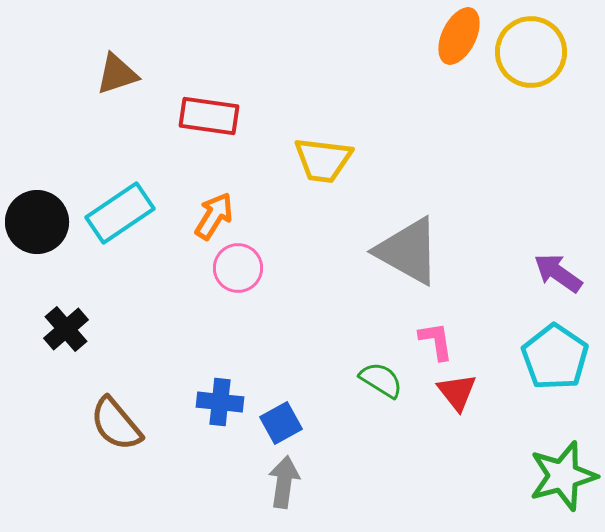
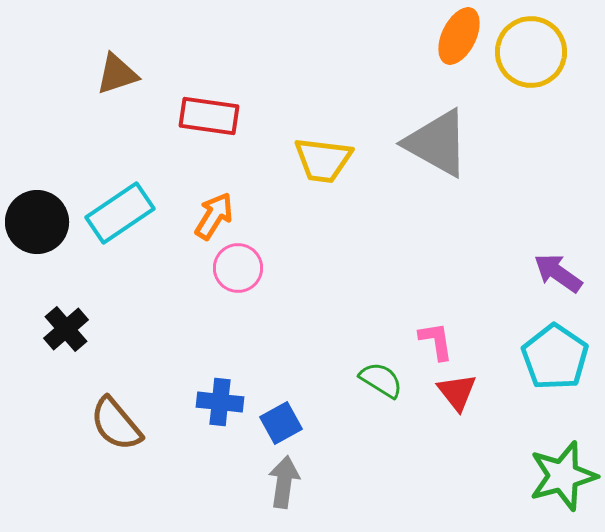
gray triangle: moved 29 px right, 108 px up
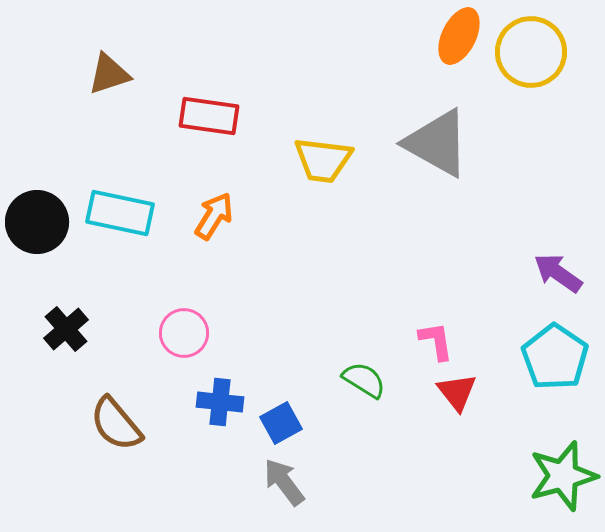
brown triangle: moved 8 px left
cyan rectangle: rotated 46 degrees clockwise
pink circle: moved 54 px left, 65 px down
green semicircle: moved 17 px left
gray arrow: rotated 45 degrees counterclockwise
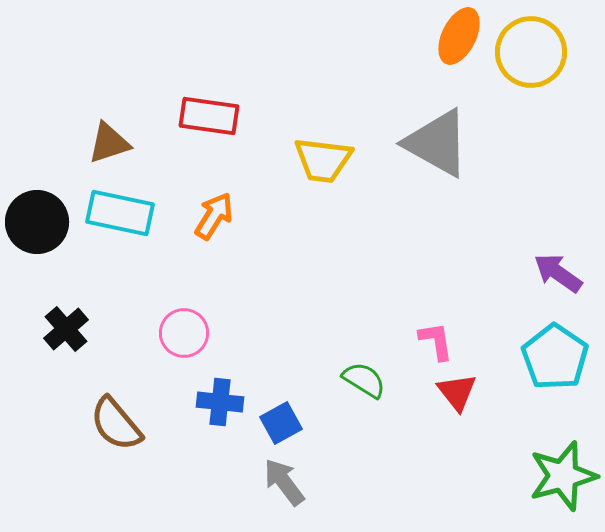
brown triangle: moved 69 px down
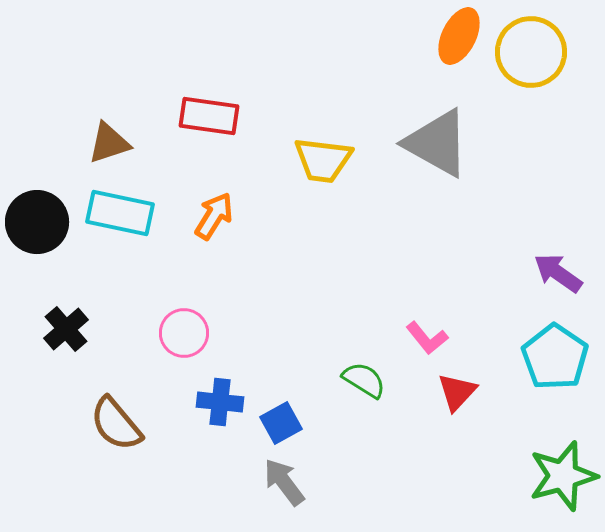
pink L-shape: moved 9 px left, 3 px up; rotated 150 degrees clockwise
red triangle: rotated 21 degrees clockwise
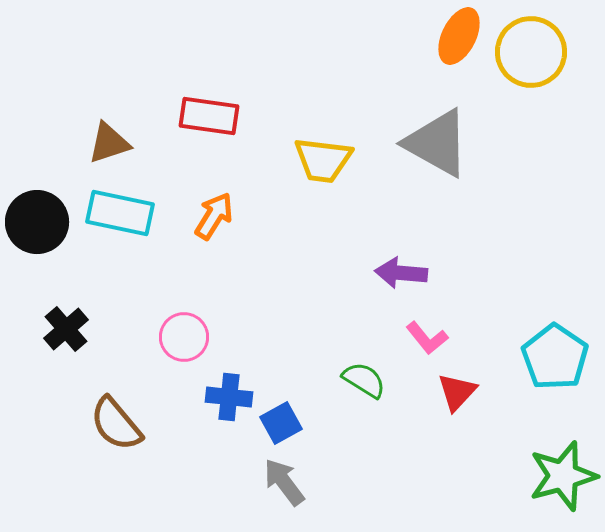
purple arrow: moved 157 px left; rotated 30 degrees counterclockwise
pink circle: moved 4 px down
blue cross: moved 9 px right, 5 px up
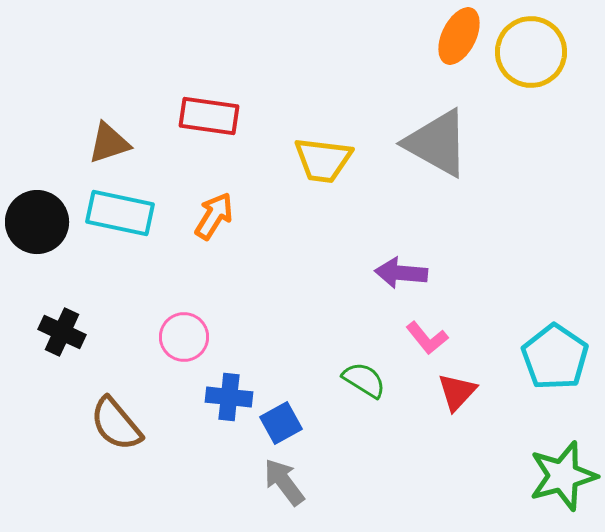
black cross: moved 4 px left, 3 px down; rotated 24 degrees counterclockwise
